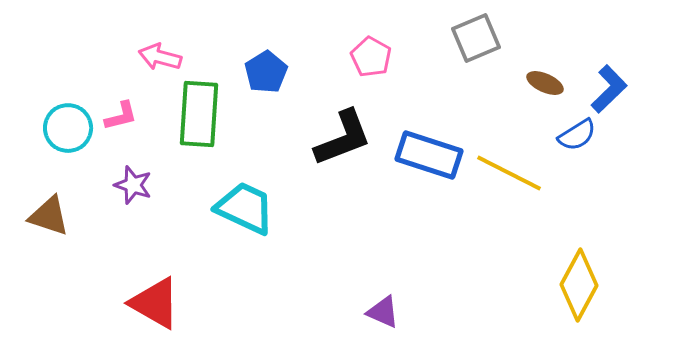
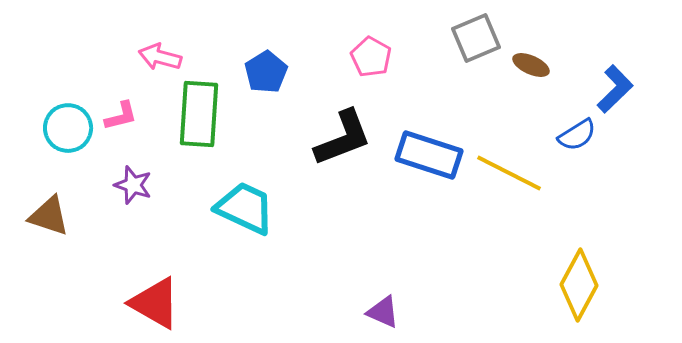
brown ellipse: moved 14 px left, 18 px up
blue L-shape: moved 6 px right
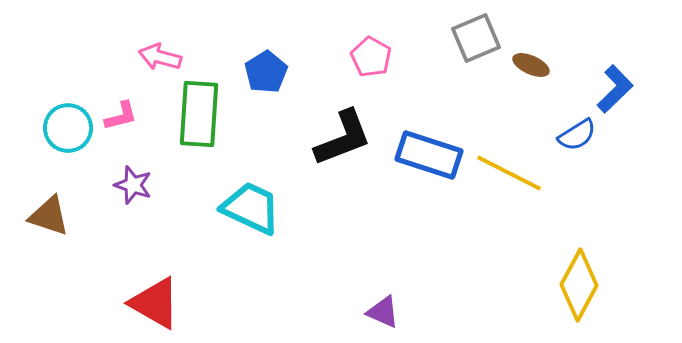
cyan trapezoid: moved 6 px right
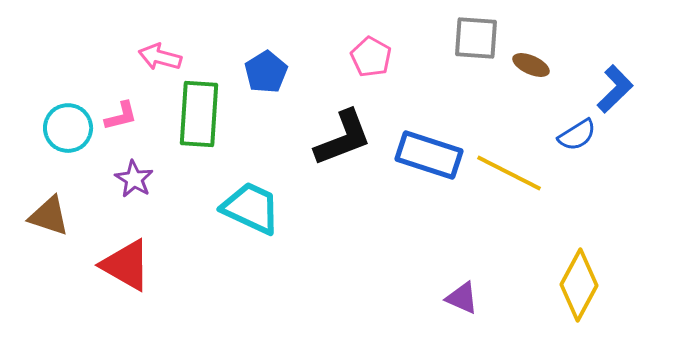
gray square: rotated 27 degrees clockwise
purple star: moved 1 px right, 6 px up; rotated 12 degrees clockwise
red triangle: moved 29 px left, 38 px up
purple triangle: moved 79 px right, 14 px up
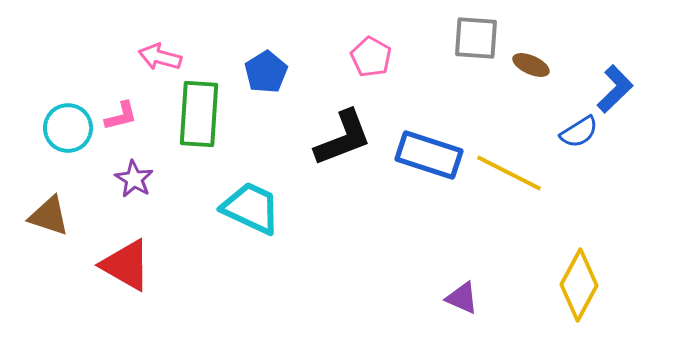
blue semicircle: moved 2 px right, 3 px up
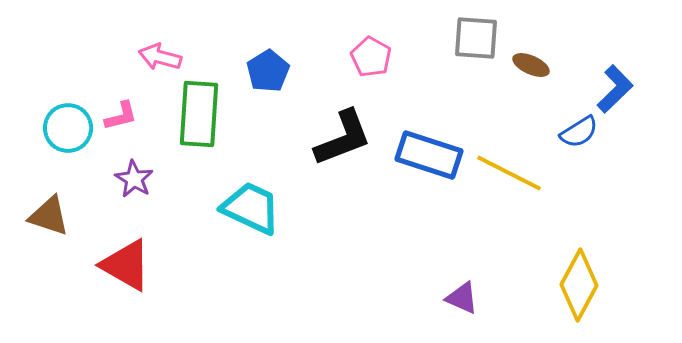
blue pentagon: moved 2 px right, 1 px up
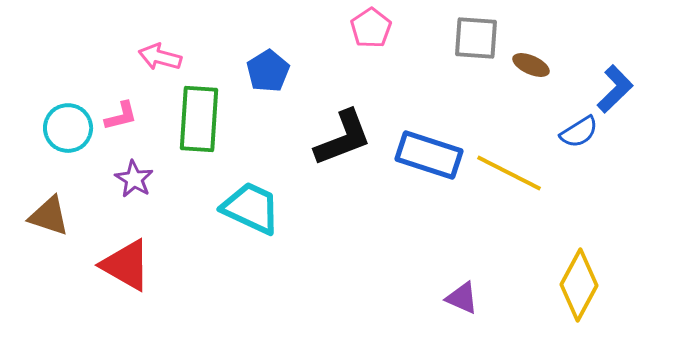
pink pentagon: moved 29 px up; rotated 9 degrees clockwise
green rectangle: moved 5 px down
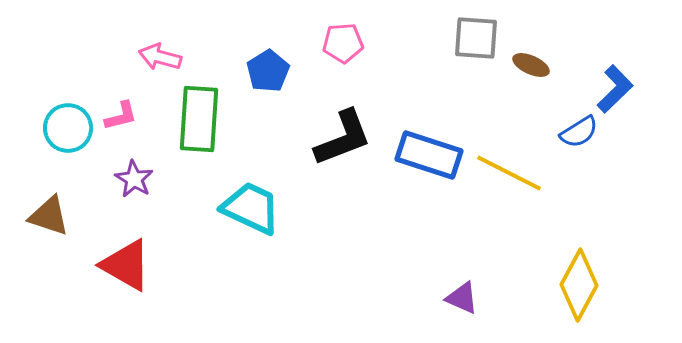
pink pentagon: moved 28 px left, 15 px down; rotated 30 degrees clockwise
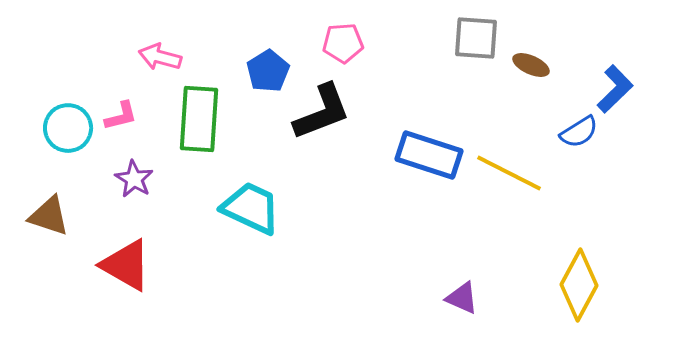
black L-shape: moved 21 px left, 26 px up
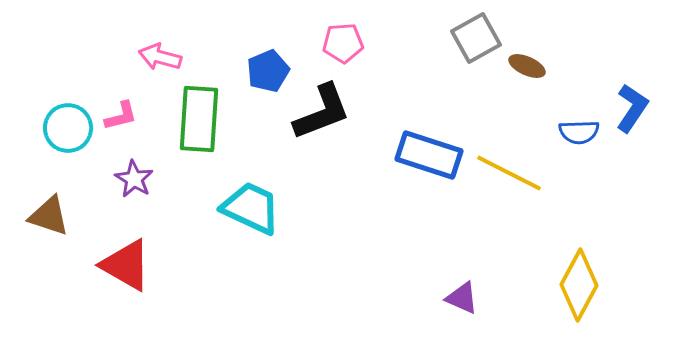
gray square: rotated 33 degrees counterclockwise
brown ellipse: moved 4 px left, 1 px down
blue pentagon: rotated 9 degrees clockwise
blue L-shape: moved 17 px right, 19 px down; rotated 12 degrees counterclockwise
blue semicircle: rotated 30 degrees clockwise
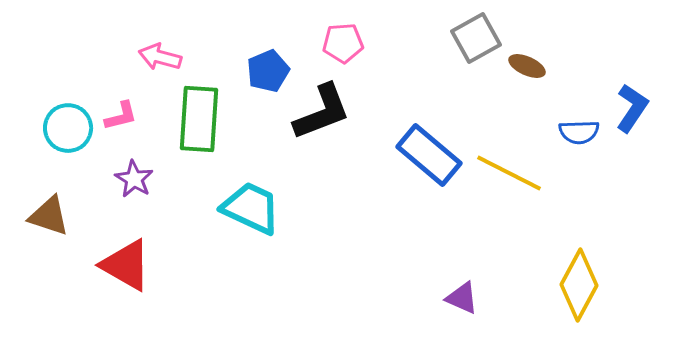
blue rectangle: rotated 22 degrees clockwise
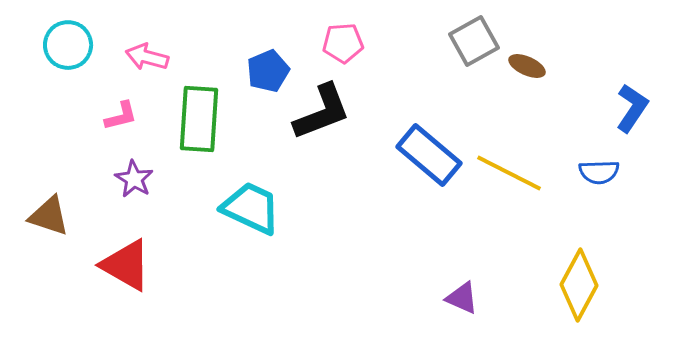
gray square: moved 2 px left, 3 px down
pink arrow: moved 13 px left
cyan circle: moved 83 px up
blue semicircle: moved 20 px right, 40 px down
